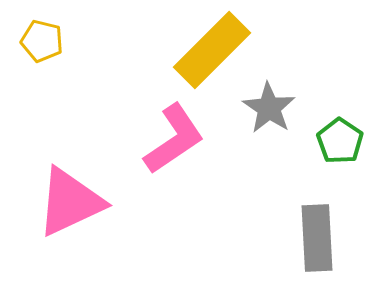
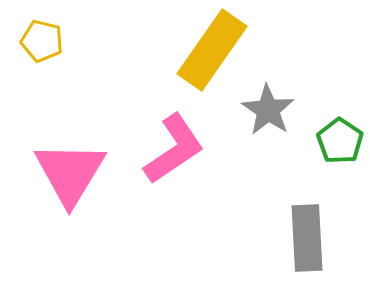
yellow rectangle: rotated 10 degrees counterclockwise
gray star: moved 1 px left, 2 px down
pink L-shape: moved 10 px down
pink triangle: moved 29 px up; rotated 34 degrees counterclockwise
gray rectangle: moved 10 px left
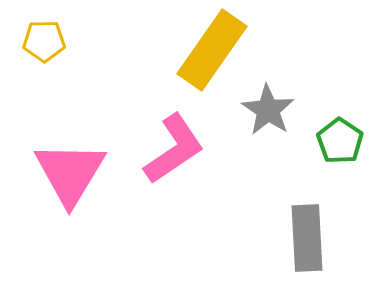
yellow pentagon: moved 2 px right; rotated 15 degrees counterclockwise
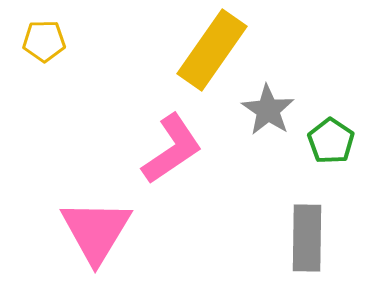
green pentagon: moved 9 px left
pink L-shape: moved 2 px left
pink triangle: moved 26 px right, 58 px down
gray rectangle: rotated 4 degrees clockwise
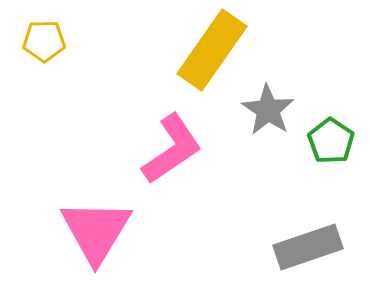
gray rectangle: moved 1 px right, 9 px down; rotated 70 degrees clockwise
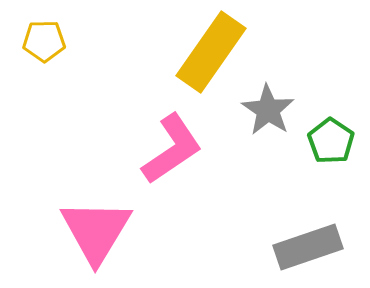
yellow rectangle: moved 1 px left, 2 px down
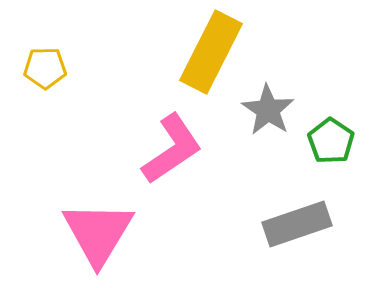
yellow pentagon: moved 1 px right, 27 px down
yellow rectangle: rotated 8 degrees counterclockwise
pink triangle: moved 2 px right, 2 px down
gray rectangle: moved 11 px left, 23 px up
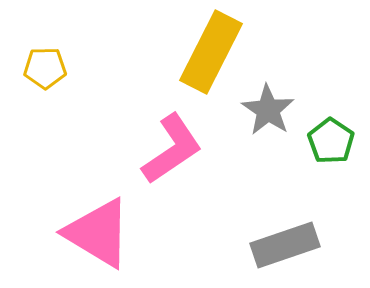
gray rectangle: moved 12 px left, 21 px down
pink triangle: rotated 30 degrees counterclockwise
